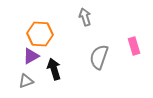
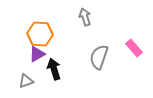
pink rectangle: moved 2 px down; rotated 24 degrees counterclockwise
purple triangle: moved 6 px right, 2 px up
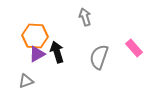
orange hexagon: moved 5 px left, 2 px down
black arrow: moved 3 px right, 17 px up
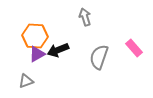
black arrow: moved 1 px right, 2 px up; rotated 95 degrees counterclockwise
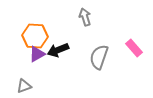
gray triangle: moved 2 px left, 5 px down
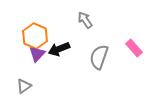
gray arrow: moved 3 px down; rotated 18 degrees counterclockwise
orange hexagon: rotated 20 degrees clockwise
black arrow: moved 1 px right, 1 px up
purple triangle: rotated 18 degrees counterclockwise
gray triangle: rotated 14 degrees counterclockwise
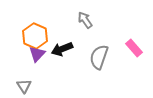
black arrow: moved 3 px right
gray triangle: rotated 28 degrees counterclockwise
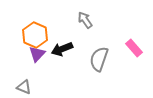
orange hexagon: moved 1 px up
gray semicircle: moved 2 px down
gray triangle: moved 1 px down; rotated 35 degrees counterclockwise
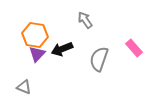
orange hexagon: rotated 15 degrees counterclockwise
